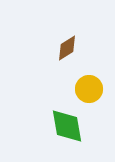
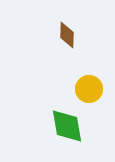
brown diamond: moved 13 px up; rotated 56 degrees counterclockwise
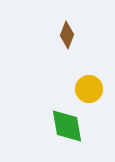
brown diamond: rotated 20 degrees clockwise
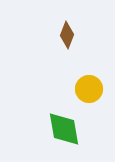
green diamond: moved 3 px left, 3 px down
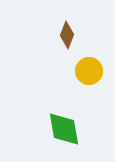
yellow circle: moved 18 px up
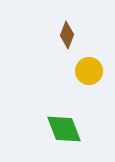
green diamond: rotated 12 degrees counterclockwise
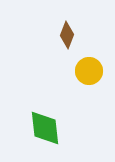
green diamond: moved 19 px left, 1 px up; rotated 15 degrees clockwise
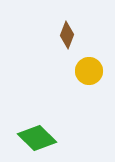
green diamond: moved 8 px left, 10 px down; rotated 39 degrees counterclockwise
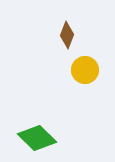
yellow circle: moved 4 px left, 1 px up
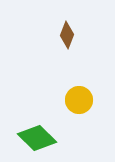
yellow circle: moved 6 px left, 30 px down
